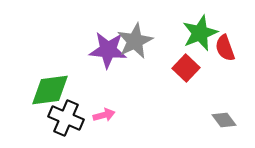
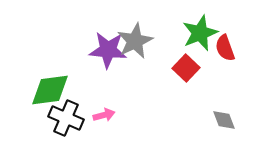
gray diamond: rotated 15 degrees clockwise
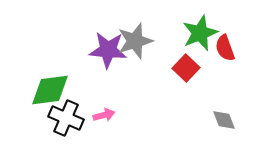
gray star: rotated 9 degrees clockwise
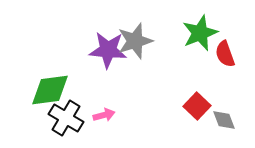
red semicircle: moved 6 px down
red square: moved 11 px right, 38 px down
black cross: rotated 8 degrees clockwise
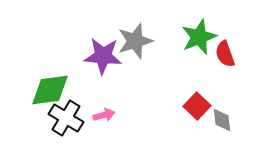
green star: moved 1 px left, 4 px down
purple star: moved 5 px left, 6 px down
gray diamond: moved 2 px left; rotated 15 degrees clockwise
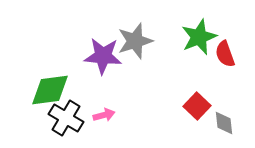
gray diamond: moved 2 px right, 3 px down
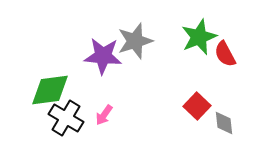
red semicircle: rotated 8 degrees counterclockwise
pink arrow: rotated 140 degrees clockwise
